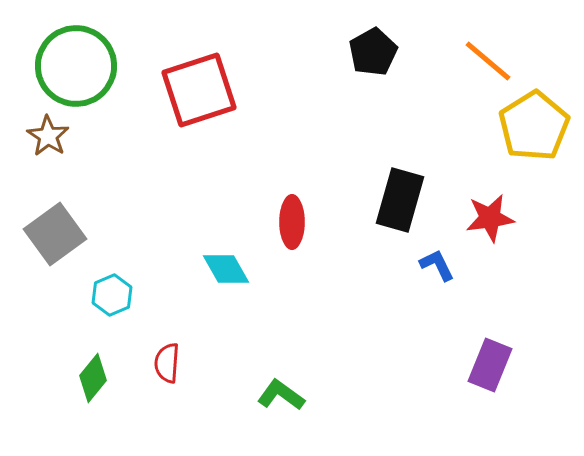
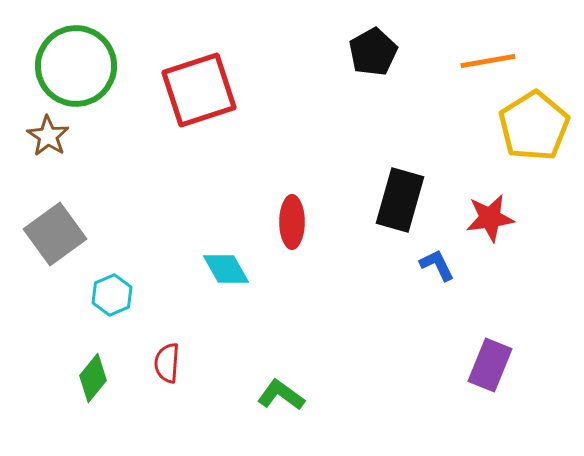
orange line: rotated 50 degrees counterclockwise
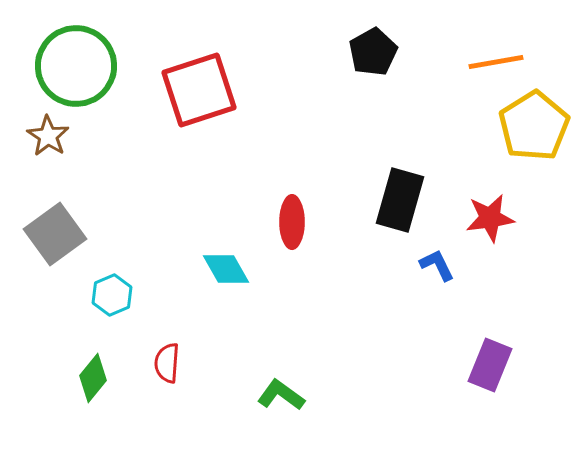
orange line: moved 8 px right, 1 px down
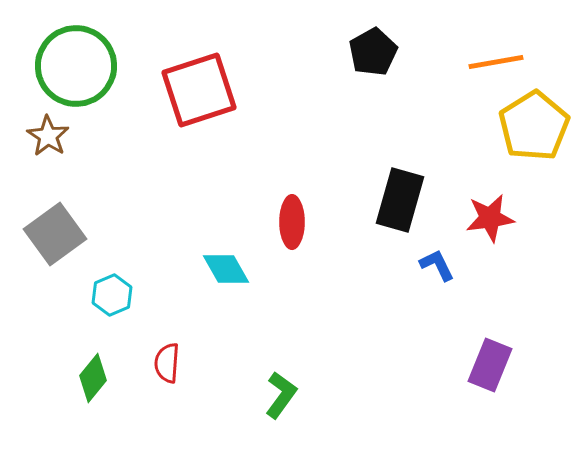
green L-shape: rotated 90 degrees clockwise
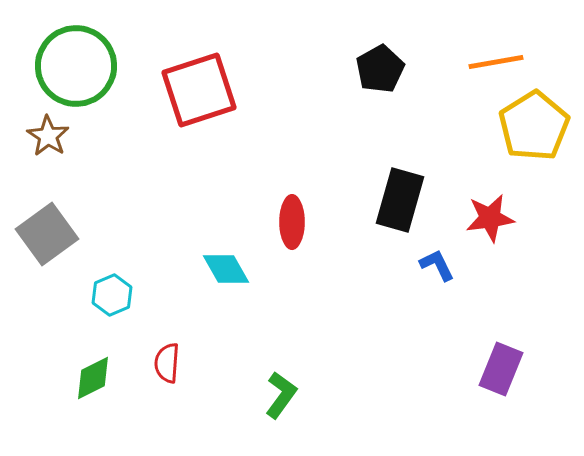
black pentagon: moved 7 px right, 17 px down
gray square: moved 8 px left
purple rectangle: moved 11 px right, 4 px down
green diamond: rotated 24 degrees clockwise
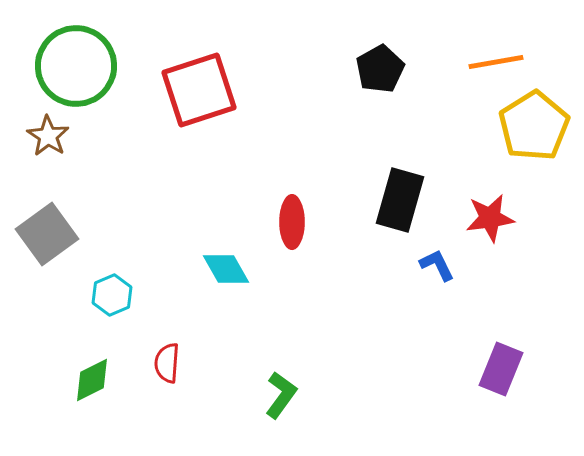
green diamond: moved 1 px left, 2 px down
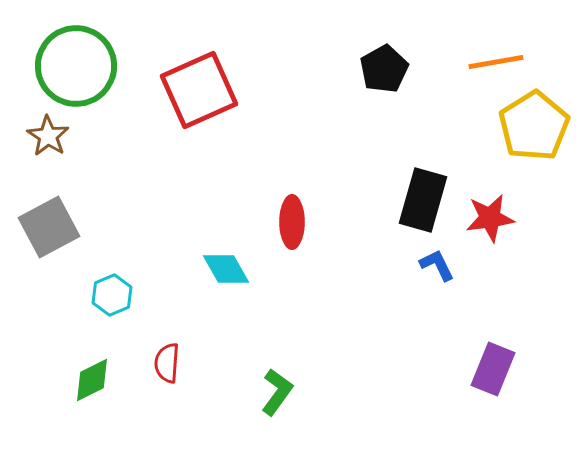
black pentagon: moved 4 px right
red square: rotated 6 degrees counterclockwise
black rectangle: moved 23 px right
gray square: moved 2 px right, 7 px up; rotated 8 degrees clockwise
purple rectangle: moved 8 px left
green L-shape: moved 4 px left, 3 px up
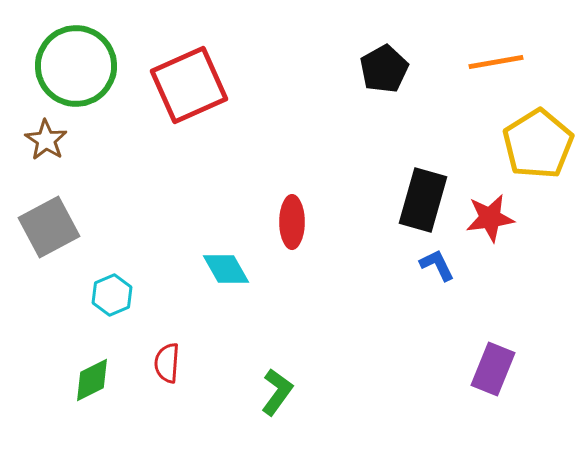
red square: moved 10 px left, 5 px up
yellow pentagon: moved 4 px right, 18 px down
brown star: moved 2 px left, 4 px down
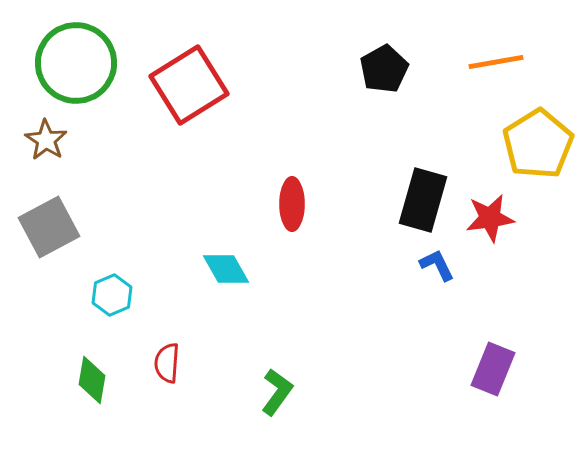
green circle: moved 3 px up
red square: rotated 8 degrees counterclockwise
red ellipse: moved 18 px up
green diamond: rotated 54 degrees counterclockwise
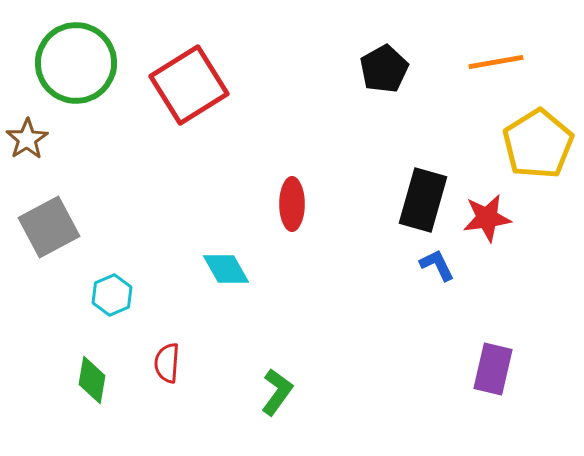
brown star: moved 19 px left, 1 px up; rotated 6 degrees clockwise
red star: moved 3 px left
purple rectangle: rotated 9 degrees counterclockwise
